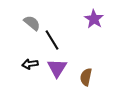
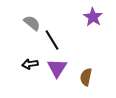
purple star: moved 1 px left, 2 px up
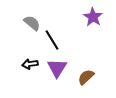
brown semicircle: rotated 36 degrees clockwise
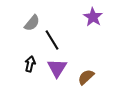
gray semicircle: rotated 90 degrees clockwise
black arrow: rotated 112 degrees clockwise
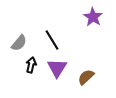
gray semicircle: moved 13 px left, 20 px down
black arrow: moved 1 px right, 1 px down
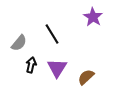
black line: moved 6 px up
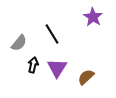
black arrow: moved 2 px right
